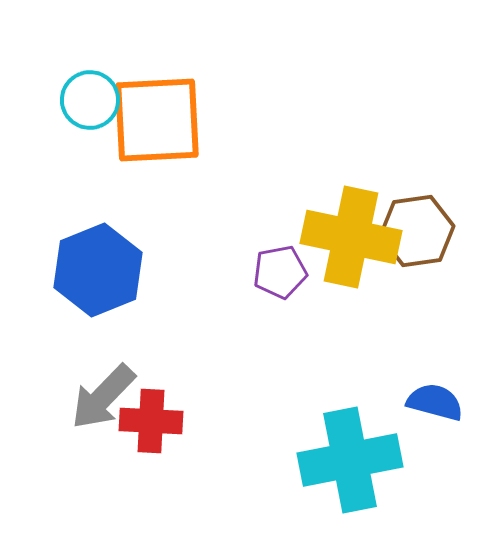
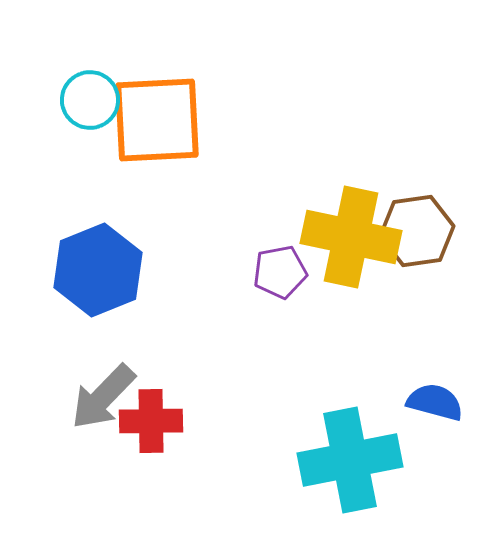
red cross: rotated 4 degrees counterclockwise
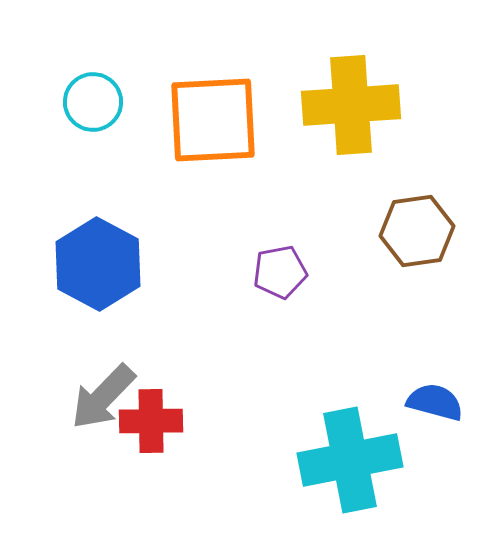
cyan circle: moved 3 px right, 2 px down
orange square: moved 56 px right
yellow cross: moved 132 px up; rotated 16 degrees counterclockwise
blue hexagon: moved 6 px up; rotated 10 degrees counterclockwise
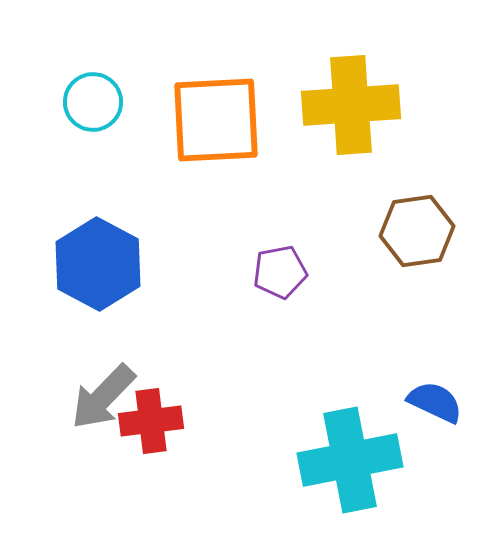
orange square: moved 3 px right
blue semicircle: rotated 10 degrees clockwise
red cross: rotated 6 degrees counterclockwise
